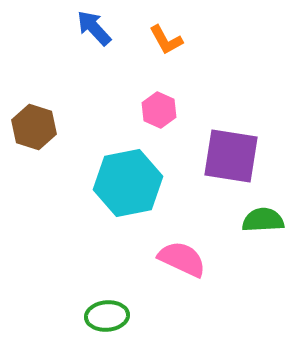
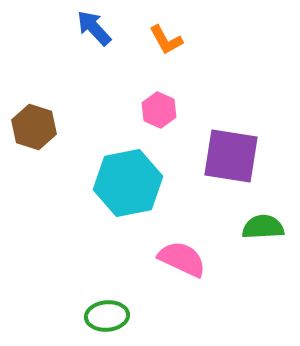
green semicircle: moved 7 px down
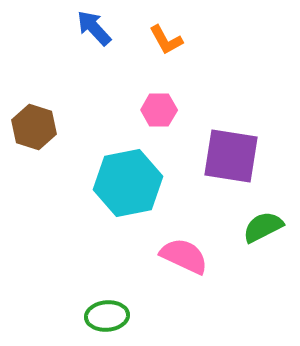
pink hexagon: rotated 24 degrees counterclockwise
green semicircle: rotated 24 degrees counterclockwise
pink semicircle: moved 2 px right, 3 px up
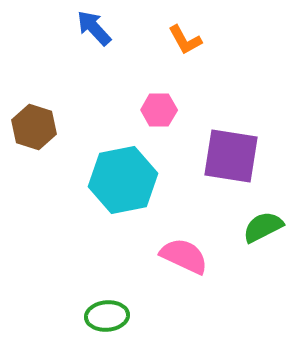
orange L-shape: moved 19 px right
cyan hexagon: moved 5 px left, 3 px up
